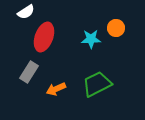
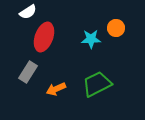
white semicircle: moved 2 px right
gray rectangle: moved 1 px left
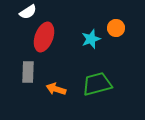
cyan star: rotated 18 degrees counterclockwise
gray rectangle: rotated 30 degrees counterclockwise
green trapezoid: rotated 12 degrees clockwise
orange arrow: rotated 42 degrees clockwise
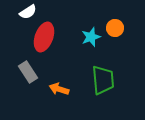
orange circle: moved 1 px left
cyan star: moved 2 px up
gray rectangle: rotated 35 degrees counterclockwise
green trapezoid: moved 6 px right, 4 px up; rotated 100 degrees clockwise
orange arrow: moved 3 px right
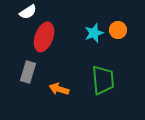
orange circle: moved 3 px right, 2 px down
cyan star: moved 3 px right, 4 px up
gray rectangle: rotated 50 degrees clockwise
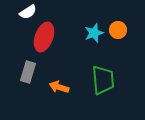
orange arrow: moved 2 px up
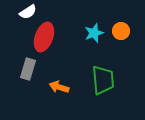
orange circle: moved 3 px right, 1 px down
gray rectangle: moved 3 px up
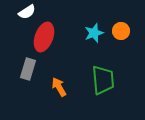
white semicircle: moved 1 px left
orange arrow: rotated 42 degrees clockwise
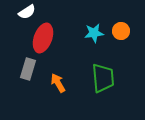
cyan star: rotated 12 degrees clockwise
red ellipse: moved 1 px left, 1 px down
green trapezoid: moved 2 px up
orange arrow: moved 1 px left, 4 px up
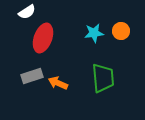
gray rectangle: moved 4 px right, 7 px down; rotated 55 degrees clockwise
orange arrow: rotated 36 degrees counterclockwise
